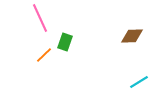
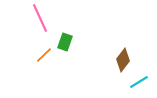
brown diamond: moved 9 px left, 24 px down; rotated 50 degrees counterclockwise
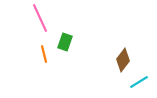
orange line: moved 1 px up; rotated 60 degrees counterclockwise
